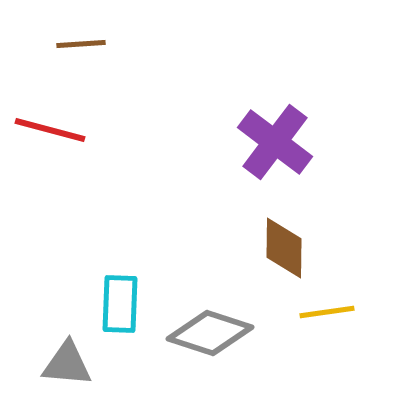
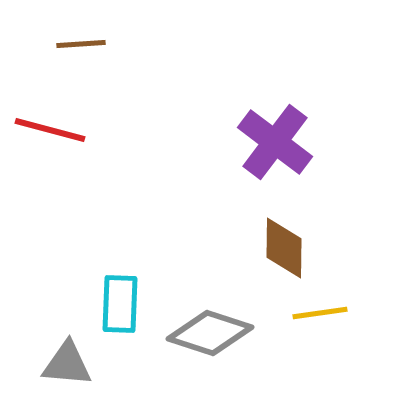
yellow line: moved 7 px left, 1 px down
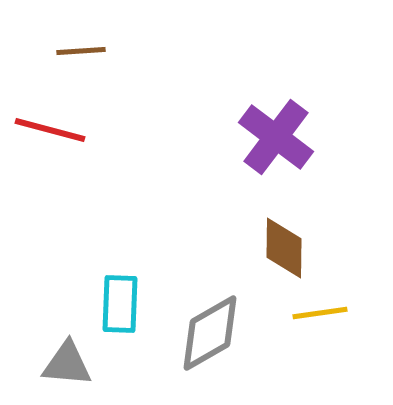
brown line: moved 7 px down
purple cross: moved 1 px right, 5 px up
gray diamond: rotated 48 degrees counterclockwise
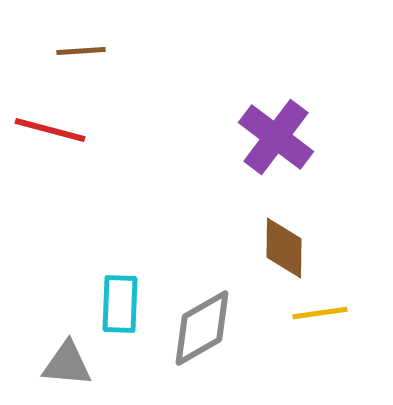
gray diamond: moved 8 px left, 5 px up
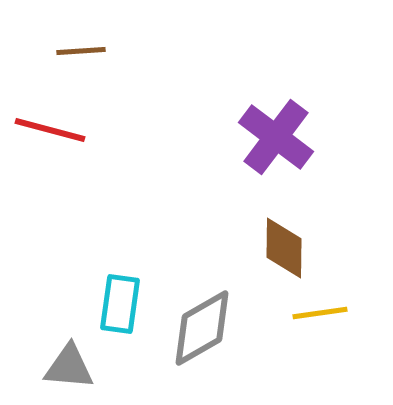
cyan rectangle: rotated 6 degrees clockwise
gray triangle: moved 2 px right, 3 px down
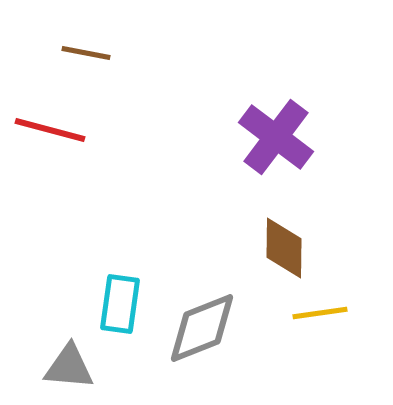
brown line: moved 5 px right, 2 px down; rotated 15 degrees clockwise
gray diamond: rotated 8 degrees clockwise
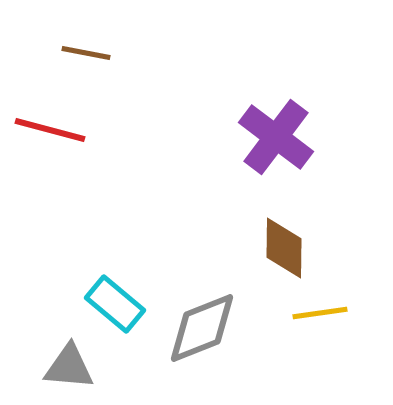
cyan rectangle: moved 5 px left; rotated 58 degrees counterclockwise
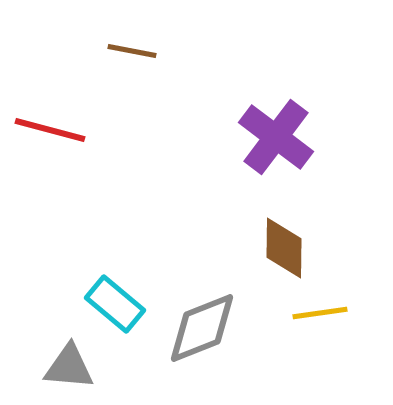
brown line: moved 46 px right, 2 px up
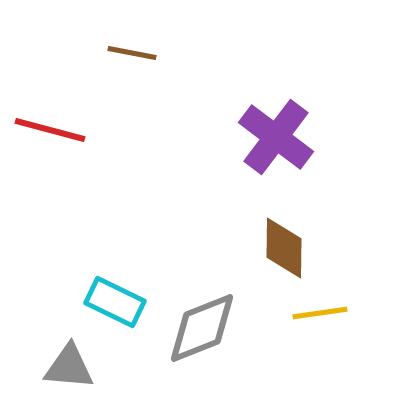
brown line: moved 2 px down
cyan rectangle: moved 2 px up; rotated 14 degrees counterclockwise
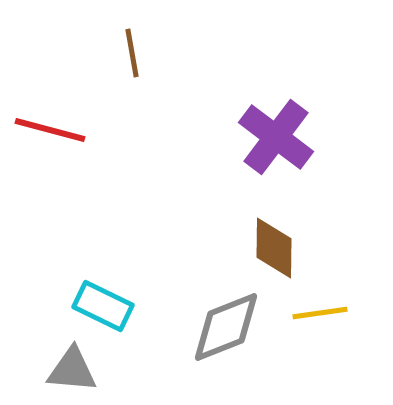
brown line: rotated 69 degrees clockwise
brown diamond: moved 10 px left
cyan rectangle: moved 12 px left, 4 px down
gray diamond: moved 24 px right, 1 px up
gray triangle: moved 3 px right, 3 px down
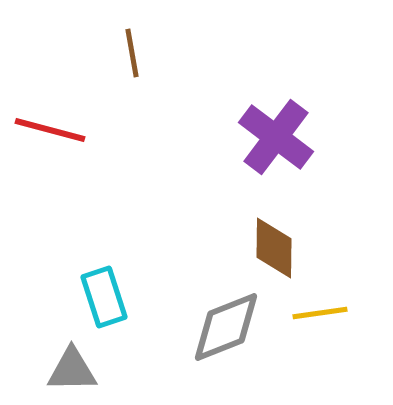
cyan rectangle: moved 1 px right, 9 px up; rotated 46 degrees clockwise
gray triangle: rotated 6 degrees counterclockwise
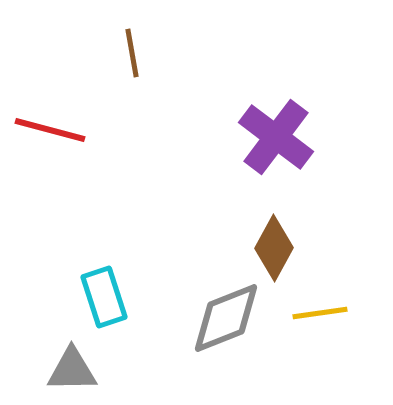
brown diamond: rotated 28 degrees clockwise
gray diamond: moved 9 px up
